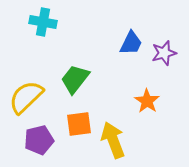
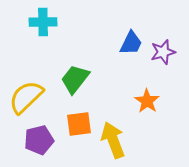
cyan cross: rotated 12 degrees counterclockwise
purple star: moved 1 px left, 1 px up
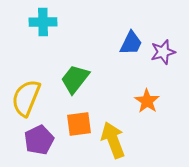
yellow semicircle: moved 1 px down; rotated 24 degrees counterclockwise
purple pentagon: rotated 12 degrees counterclockwise
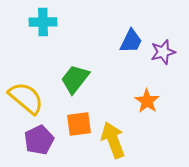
blue trapezoid: moved 2 px up
yellow semicircle: rotated 108 degrees clockwise
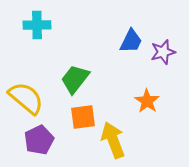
cyan cross: moved 6 px left, 3 px down
orange square: moved 4 px right, 7 px up
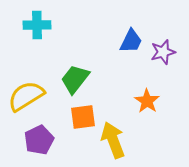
yellow semicircle: moved 2 px up; rotated 72 degrees counterclockwise
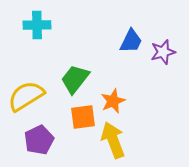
orange star: moved 34 px left; rotated 15 degrees clockwise
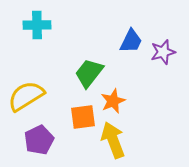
green trapezoid: moved 14 px right, 6 px up
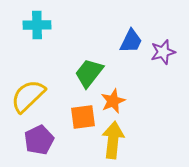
yellow semicircle: moved 2 px right; rotated 12 degrees counterclockwise
yellow arrow: rotated 27 degrees clockwise
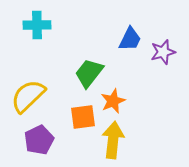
blue trapezoid: moved 1 px left, 2 px up
